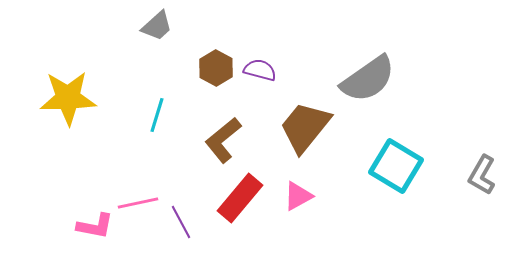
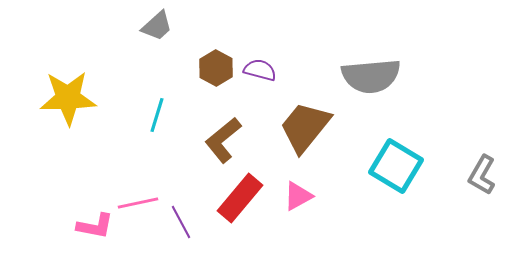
gray semicircle: moved 3 px right, 3 px up; rotated 30 degrees clockwise
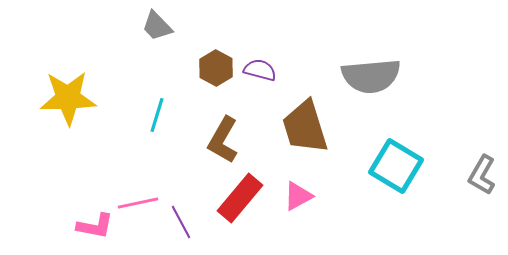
gray trapezoid: rotated 88 degrees clockwise
brown trapezoid: rotated 56 degrees counterclockwise
brown L-shape: rotated 21 degrees counterclockwise
